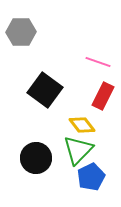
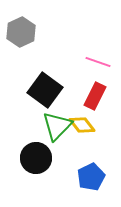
gray hexagon: rotated 24 degrees counterclockwise
red rectangle: moved 8 px left
green triangle: moved 21 px left, 24 px up
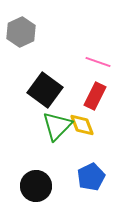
yellow diamond: rotated 16 degrees clockwise
black circle: moved 28 px down
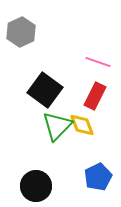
blue pentagon: moved 7 px right
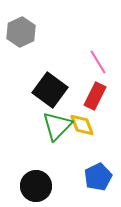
pink line: rotated 40 degrees clockwise
black square: moved 5 px right
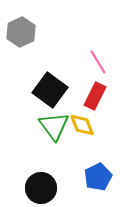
green triangle: moved 3 px left; rotated 20 degrees counterclockwise
black circle: moved 5 px right, 2 px down
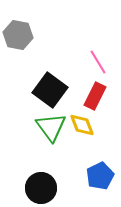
gray hexagon: moved 3 px left, 3 px down; rotated 24 degrees counterclockwise
green triangle: moved 3 px left, 1 px down
blue pentagon: moved 2 px right, 1 px up
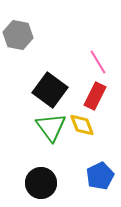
black circle: moved 5 px up
